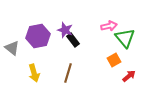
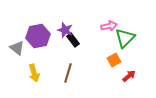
green triangle: rotated 25 degrees clockwise
gray triangle: moved 5 px right
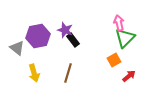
pink arrow: moved 10 px right, 3 px up; rotated 91 degrees counterclockwise
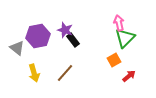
brown line: moved 3 px left; rotated 24 degrees clockwise
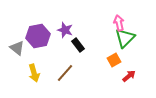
black rectangle: moved 5 px right, 5 px down
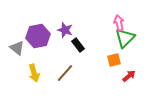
orange square: rotated 16 degrees clockwise
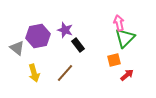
red arrow: moved 2 px left, 1 px up
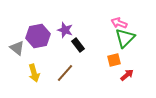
pink arrow: rotated 56 degrees counterclockwise
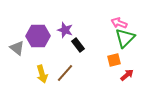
purple hexagon: rotated 10 degrees clockwise
yellow arrow: moved 8 px right, 1 px down
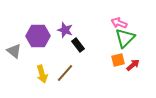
gray triangle: moved 3 px left, 3 px down
orange square: moved 4 px right
red arrow: moved 6 px right, 10 px up
